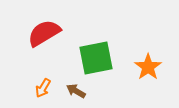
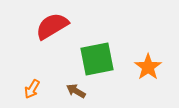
red semicircle: moved 8 px right, 7 px up
green square: moved 1 px right, 1 px down
orange arrow: moved 11 px left, 1 px down
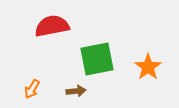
red semicircle: rotated 20 degrees clockwise
brown arrow: rotated 144 degrees clockwise
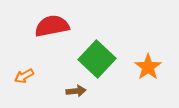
green square: rotated 36 degrees counterclockwise
orange arrow: moved 8 px left, 13 px up; rotated 30 degrees clockwise
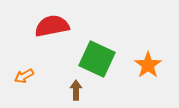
green square: rotated 18 degrees counterclockwise
orange star: moved 2 px up
brown arrow: moved 1 px up; rotated 84 degrees counterclockwise
